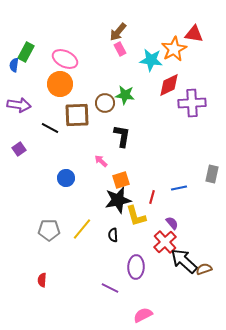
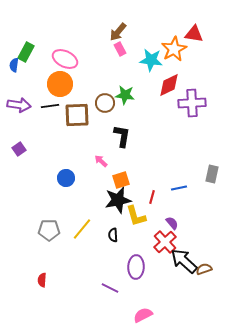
black line: moved 22 px up; rotated 36 degrees counterclockwise
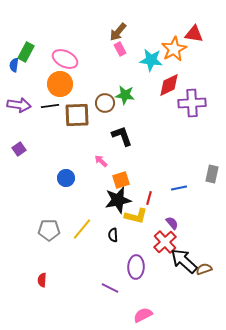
black L-shape: rotated 30 degrees counterclockwise
red line: moved 3 px left, 1 px down
yellow L-shape: rotated 60 degrees counterclockwise
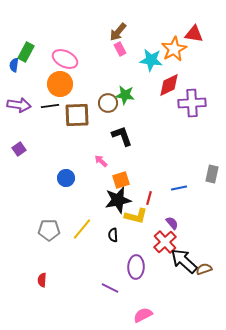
brown circle: moved 3 px right
